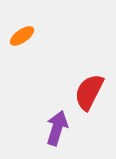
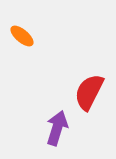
orange ellipse: rotated 75 degrees clockwise
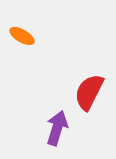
orange ellipse: rotated 10 degrees counterclockwise
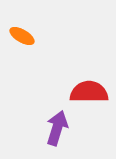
red semicircle: rotated 63 degrees clockwise
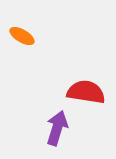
red semicircle: moved 3 px left; rotated 9 degrees clockwise
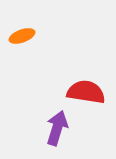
orange ellipse: rotated 50 degrees counterclockwise
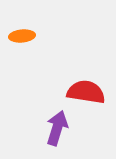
orange ellipse: rotated 15 degrees clockwise
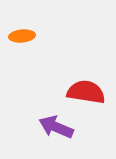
purple arrow: moved 1 px left, 1 px up; rotated 84 degrees counterclockwise
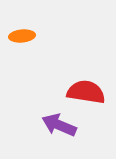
purple arrow: moved 3 px right, 2 px up
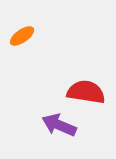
orange ellipse: rotated 30 degrees counterclockwise
